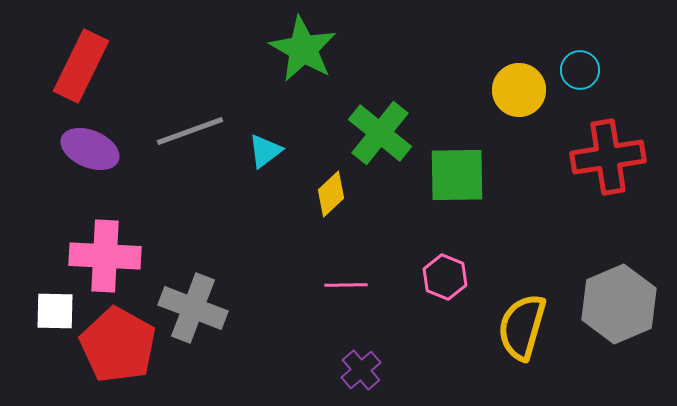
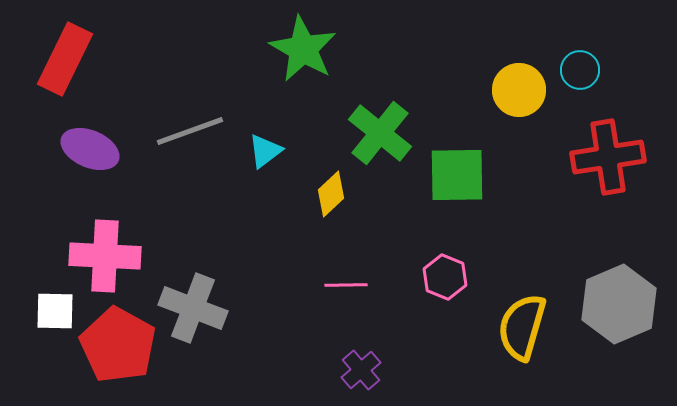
red rectangle: moved 16 px left, 7 px up
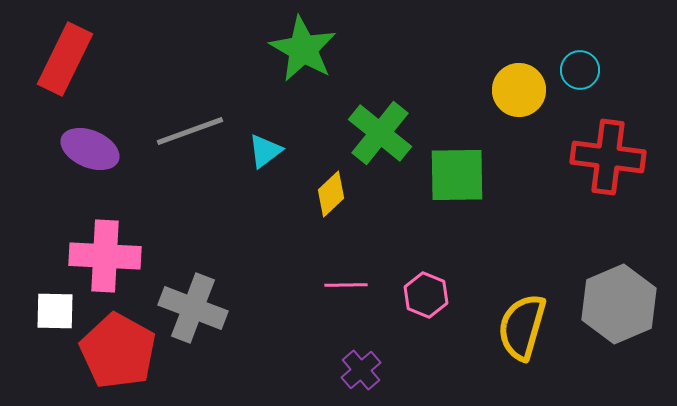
red cross: rotated 16 degrees clockwise
pink hexagon: moved 19 px left, 18 px down
red pentagon: moved 6 px down
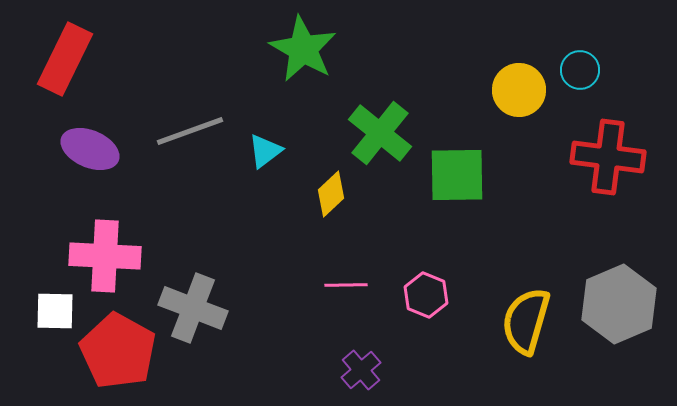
yellow semicircle: moved 4 px right, 6 px up
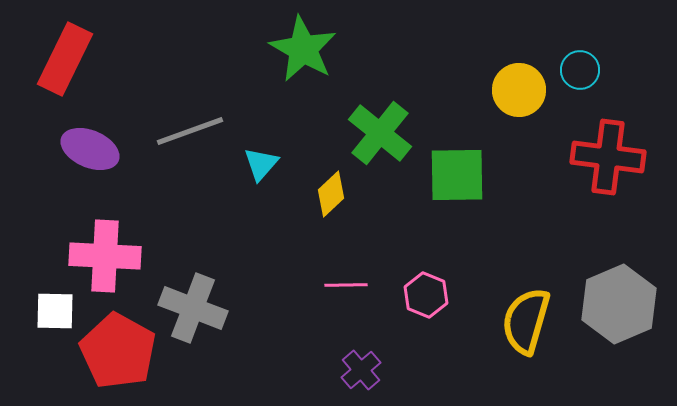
cyan triangle: moved 4 px left, 13 px down; rotated 12 degrees counterclockwise
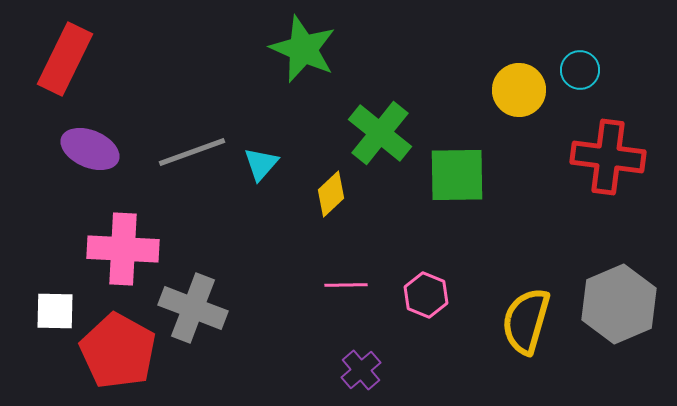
green star: rotated 6 degrees counterclockwise
gray line: moved 2 px right, 21 px down
pink cross: moved 18 px right, 7 px up
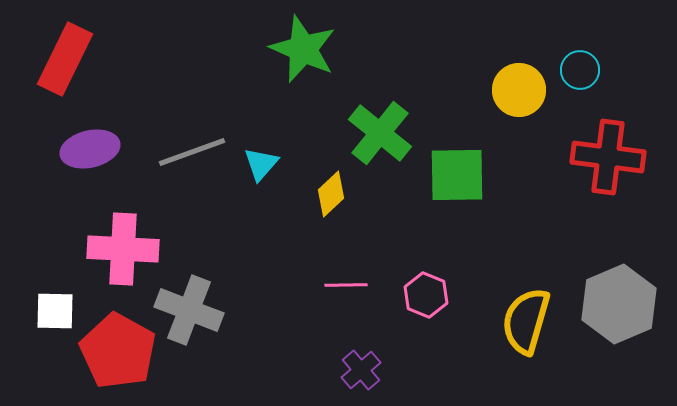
purple ellipse: rotated 36 degrees counterclockwise
gray cross: moved 4 px left, 2 px down
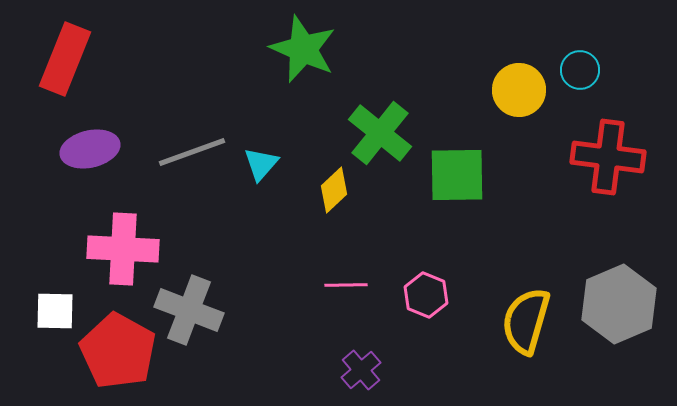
red rectangle: rotated 4 degrees counterclockwise
yellow diamond: moved 3 px right, 4 px up
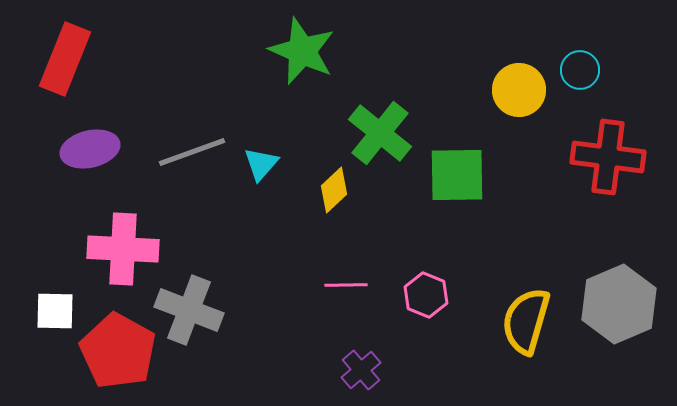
green star: moved 1 px left, 2 px down
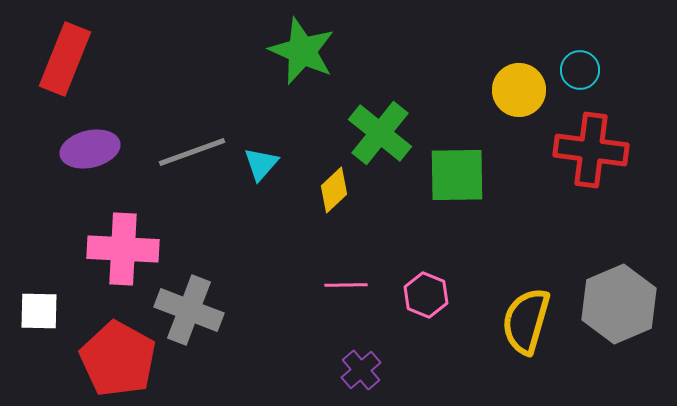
red cross: moved 17 px left, 7 px up
white square: moved 16 px left
red pentagon: moved 8 px down
